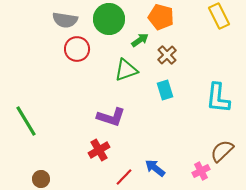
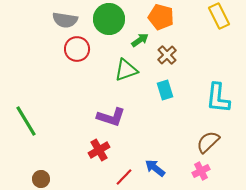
brown semicircle: moved 14 px left, 9 px up
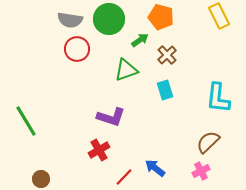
gray semicircle: moved 5 px right
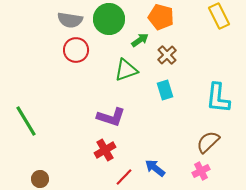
red circle: moved 1 px left, 1 px down
red cross: moved 6 px right
brown circle: moved 1 px left
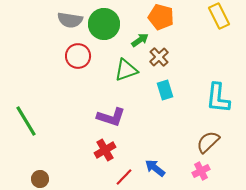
green circle: moved 5 px left, 5 px down
red circle: moved 2 px right, 6 px down
brown cross: moved 8 px left, 2 px down
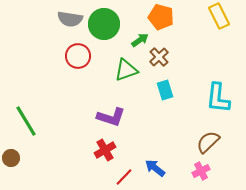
gray semicircle: moved 1 px up
brown circle: moved 29 px left, 21 px up
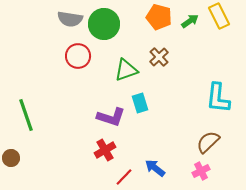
orange pentagon: moved 2 px left
green arrow: moved 50 px right, 19 px up
cyan rectangle: moved 25 px left, 13 px down
green line: moved 6 px up; rotated 12 degrees clockwise
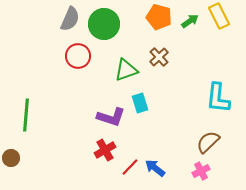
gray semicircle: rotated 75 degrees counterclockwise
green line: rotated 24 degrees clockwise
red line: moved 6 px right, 10 px up
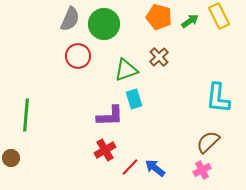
cyan rectangle: moved 6 px left, 4 px up
purple L-shape: moved 1 px left, 1 px up; rotated 20 degrees counterclockwise
pink cross: moved 1 px right, 1 px up
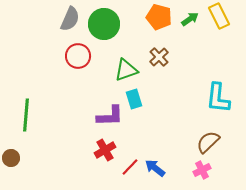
green arrow: moved 2 px up
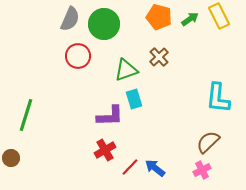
green line: rotated 12 degrees clockwise
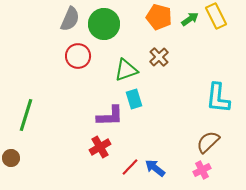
yellow rectangle: moved 3 px left
red cross: moved 5 px left, 3 px up
